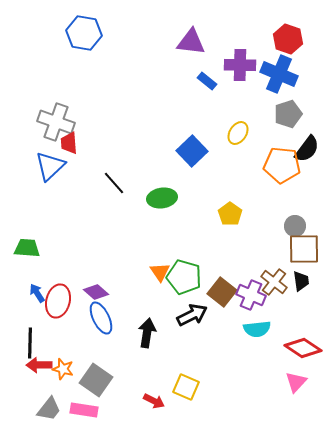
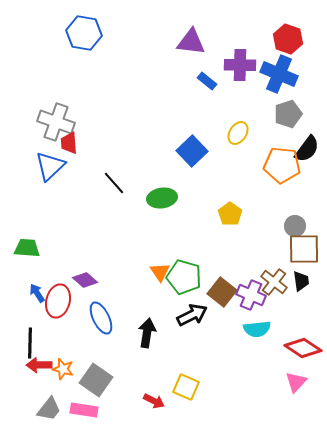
purple diamond at (96, 292): moved 11 px left, 12 px up
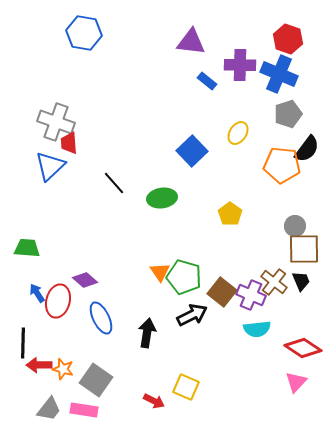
black trapezoid at (301, 281): rotated 15 degrees counterclockwise
black line at (30, 343): moved 7 px left
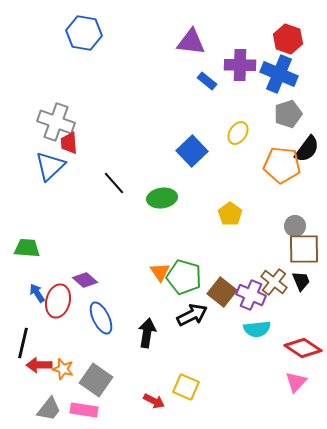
black line at (23, 343): rotated 12 degrees clockwise
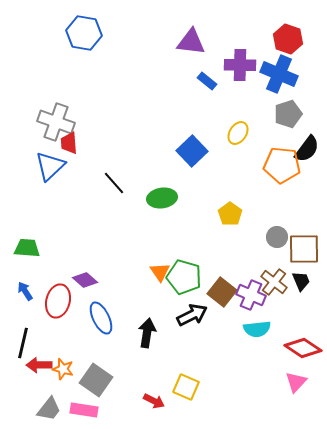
gray circle at (295, 226): moved 18 px left, 11 px down
blue arrow at (37, 293): moved 12 px left, 2 px up
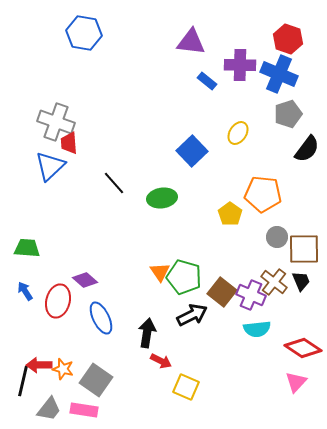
orange pentagon at (282, 165): moved 19 px left, 29 px down
black line at (23, 343): moved 38 px down
red arrow at (154, 401): moved 7 px right, 40 px up
